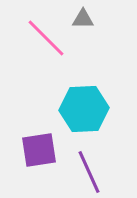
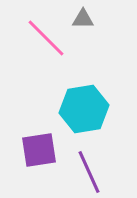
cyan hexagon: rotated 6 degrees counterclockwise
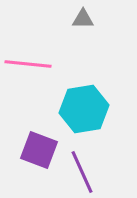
pink line: moved 18 px left, 26 px down; rotated 39 degrees counterclockwise
purple square: rotated 30 degrees clockwise
purple line: moved 7 px left
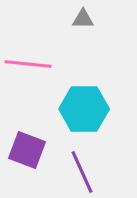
cyan hexagon: rotated 9 degrees clockwise
purple square: moved 12 px left
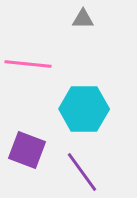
purple line: rotated 12 degrees counterclockwise
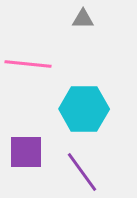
purple square: moved 1 px left, 2 px down; rotated 21 degrees counterclockwise
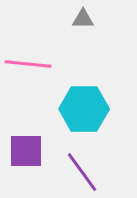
purple square: moved 1 px up
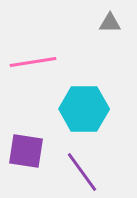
gray triangle: moved 27 px right, 4 px down
pink line: moved 5 px right, 2 px up; rotated 15 degrees counterclockwise
purple square: rotated 9 degrees clockwise
